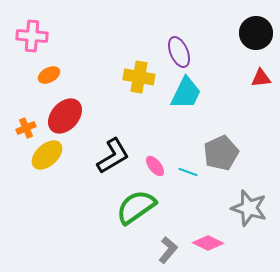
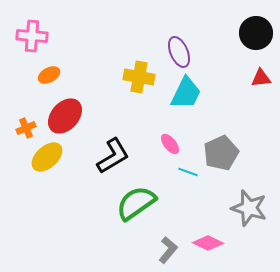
yellow ellipse: moved 2 px down
pink ellipse: moved 15 px right, 22 px up
green semicircle: moved 4 px up
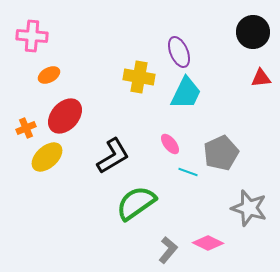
black circle: moved 3 px left, 1 px up
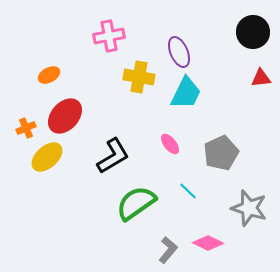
pink cross: moved 77 px right; rotated 16 degrees counterclockwise
cyan line: moved 19 px down; rotated 24 degrees clockwise
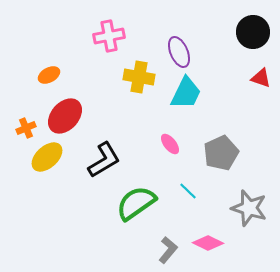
red triangle: rotated 25 degrees clockwise
black L-shape: moved 9 px left, 4 px down
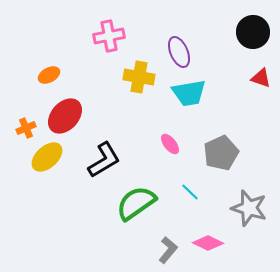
cyan trapezoid: moved 3 px right; rotated 54 degrees clockwise
cyan line: moved 2 px right, 1 px down
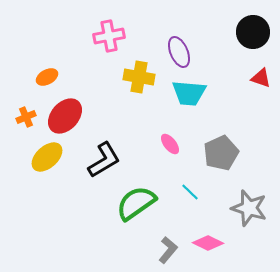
orange ellipse: moved 2 px left, 2 px down
cyan trapezoid: rotated 15 degrees clockwise
orange cross: moved 11 px up
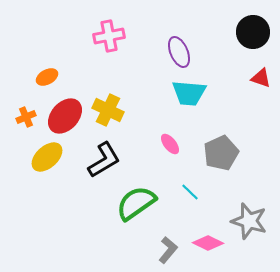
yellow cross: moved 31 px left, 33 px down; rotated 16 degrees clockwise
gray star: moved 13 px down
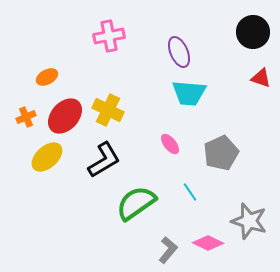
cyan line: rotated 12 degrees clockwise
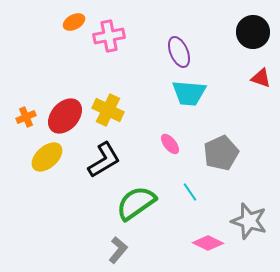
orange ellipse: moved 27 px right, 55 px up
gray L-shape: moved 50 px left
